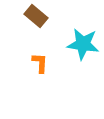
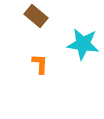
orange L-shape: moved 1 px down
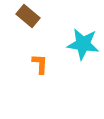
brown rectangle: moved 8 px left
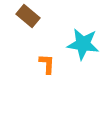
orange L-shape: moved 7 px right
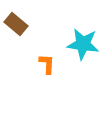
brown rectangle: moved 12 px left, 8 px down
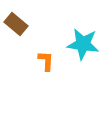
orange L-shape: moved 1 px left, 3 px up
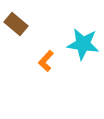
orange L-shape: rotated 140 degrees counterclockwise
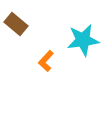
cyan star: moved 4 px up; rotated 16 degrees counterclockwise
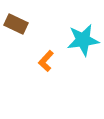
brown rectangle: rotated 15 degrees counterclockwise
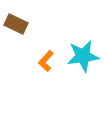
cyan star: moved 16 px down
